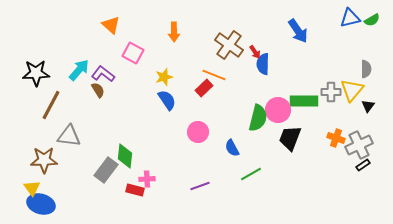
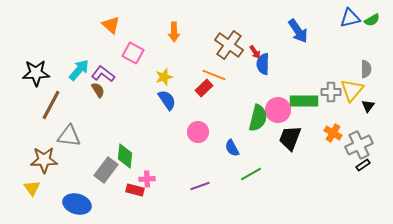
orange cross at (336, 138): moved 3 px left, 5 px up; rotated 12 degrees clockwise
blue ellipse at (41, 204): moved 36 px right
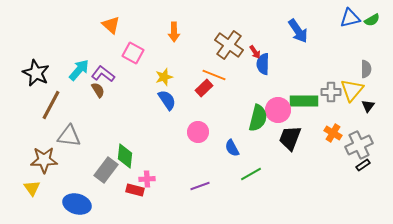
black star at (36, 73): rotated 28 degrees clockwise
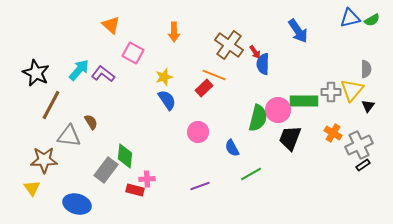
brown semicircle at (98, 90): moved 7 px left, 32 px down
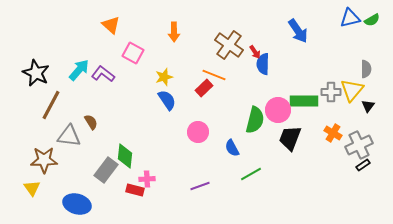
green semicircle at (258, 118): moved 3 px left, 2 px down
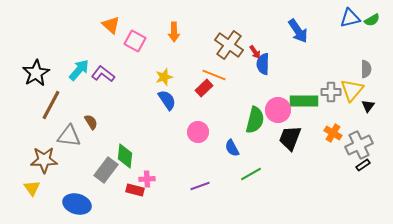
pink square at (133, 53): moved 2 px right, 12 px up
black star at (36, 73): rotated 16 degrees clockwise
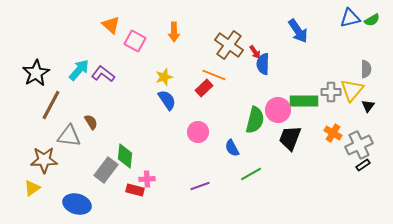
yellow triangle at (32, 188): rotated 30 degrees clockwise
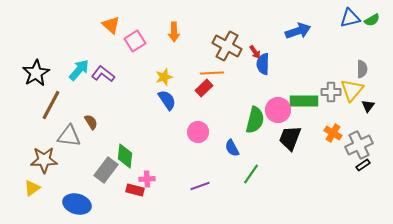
blue arrow at (298, 31): rotated 75 degrees counterclockwise
pink square at (135, 41): rotated 30 degrees clockwise
brown cross at (229, 45): moved 2 px left, 1 px down; rotated 8 degrees counterclockwise
gray semicircle at (366, 69): moved 4 px left
orange line at (214, 75): moved 2 px left, 2 px up; rotated 25 degrees counterclockwise
green line at (251, 174): rotated 25 degrees counterclockwise
